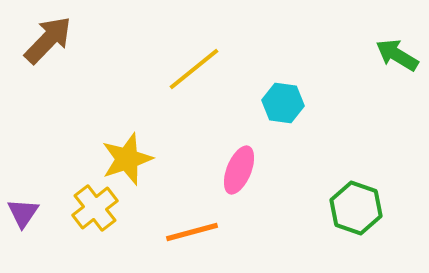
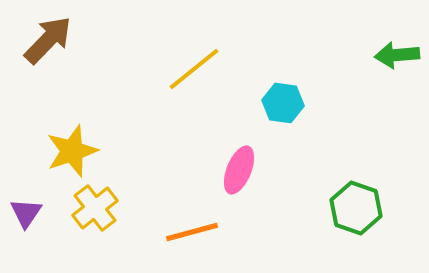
green arrow: rotated 36 degrees counterclockwise
yellow star: moved 55 px left, 8 px up
purple triangle: moved 3 px right
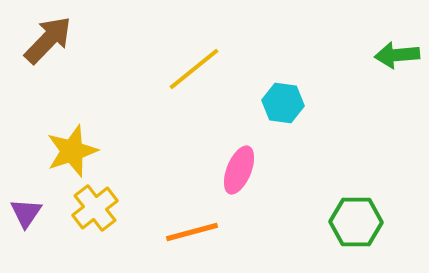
green hexagon: moved 14 px down; rotated 18 degrees counterclockwise
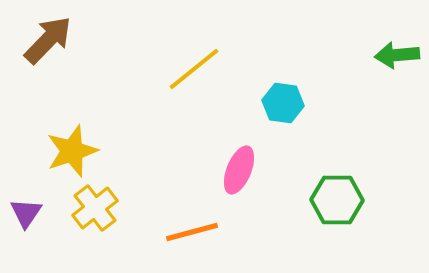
green hexagon: moved 19 px left, 22 px up
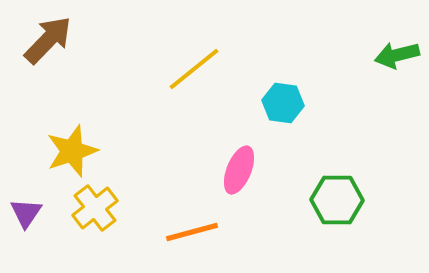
green arrow: rotated 9 degrees counterclockwise
